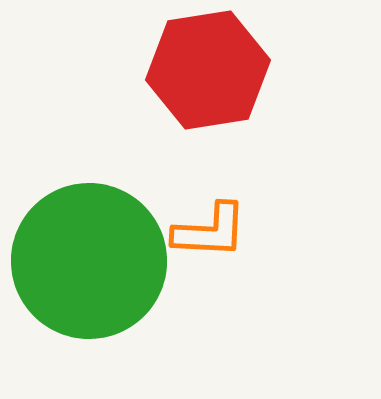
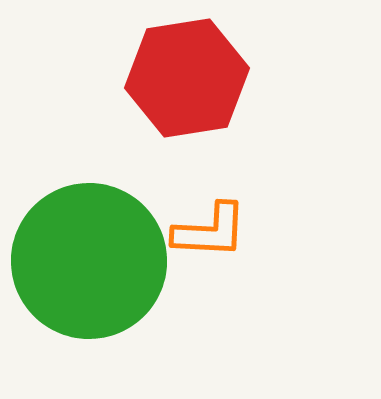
red hexagon: moved 21 px left, 8 px down
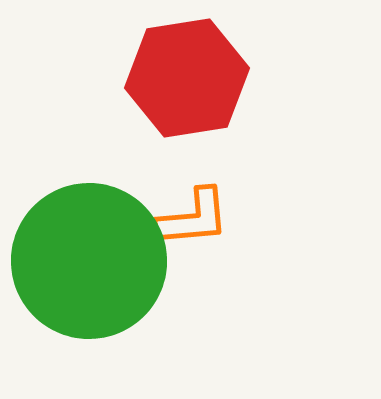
orange L-shape: moved 17 px left, 13 px up; rotated 8 degrees counterclockwise
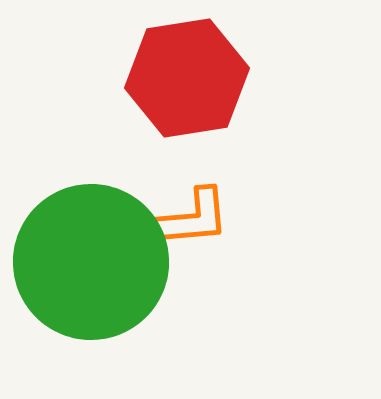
green circle: moved 2 px right, 1 px down
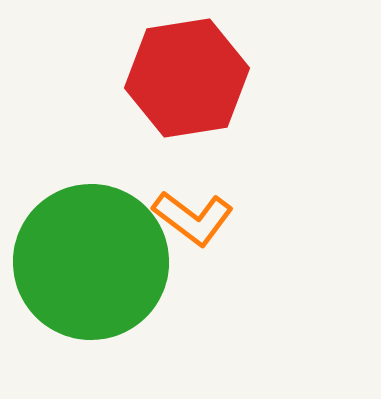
orange L-shape: rotated 42 degrees clockwise
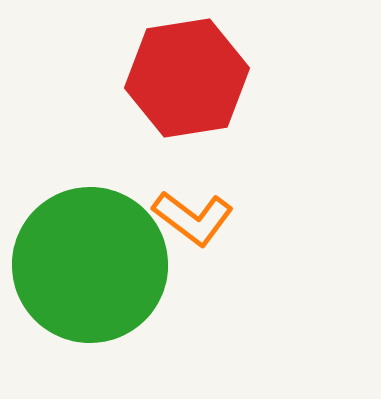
green circle: moved 1 px left, 3 px down
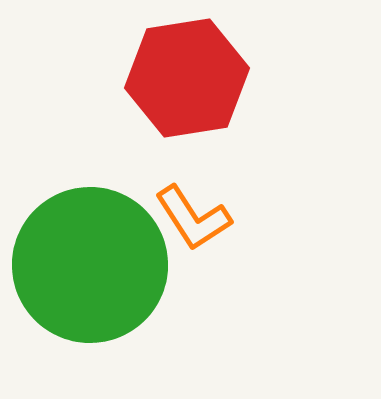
orange L-shape: rotated 20 degrees clockwise
